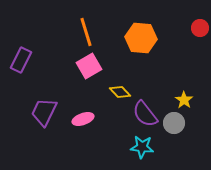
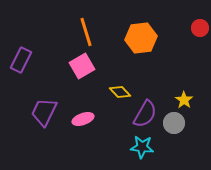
orange hexagon: rotated 12 degrees counterclockwise
pink square: moved 7 px left
purple semicircle: rotated 112 degrees counterclockwise
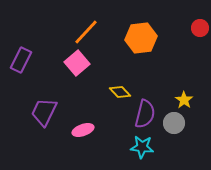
orange line: rotated 60 degrees clockwise
pink square: moved 5 px left, 3 px up; rotated 10 degrees counterclockwise
purple semicircle: rotated 16 degrees counterclockwise
pink ellipse: moved 11 px down
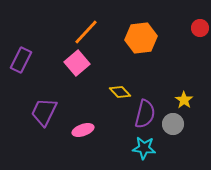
gray circle: moved 1 px left, 1 px down
cyan star: moved 2 px right, 1 px down
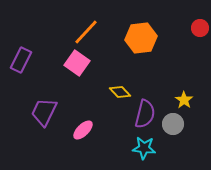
pink square: rotated 15 degrees counterclockwise
pink ellipse: rotated 25 degrees counterclockwise
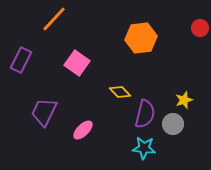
orange line: moved 32 px left, 13 px up
yellow star: rotated 18 degrees clockwise
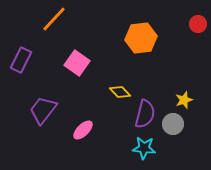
red circle: moved 2 px left, 4 px up
purple trapezoid: moved 1 px left, 2 px up; rotated 12 degrees clockwise
